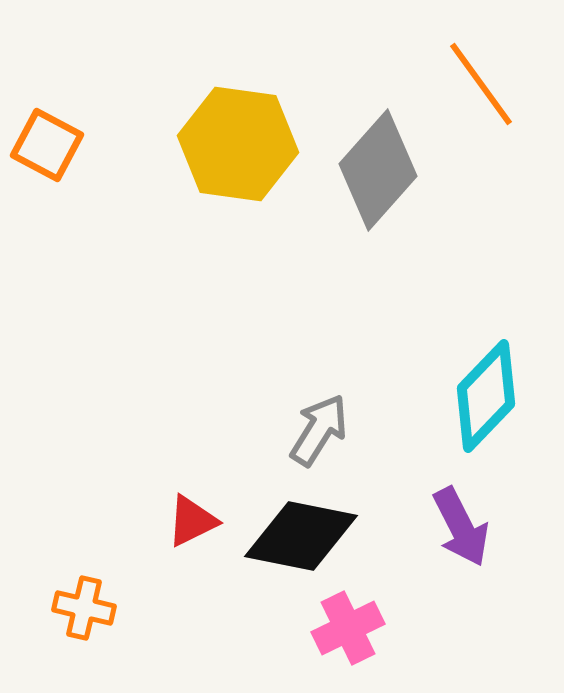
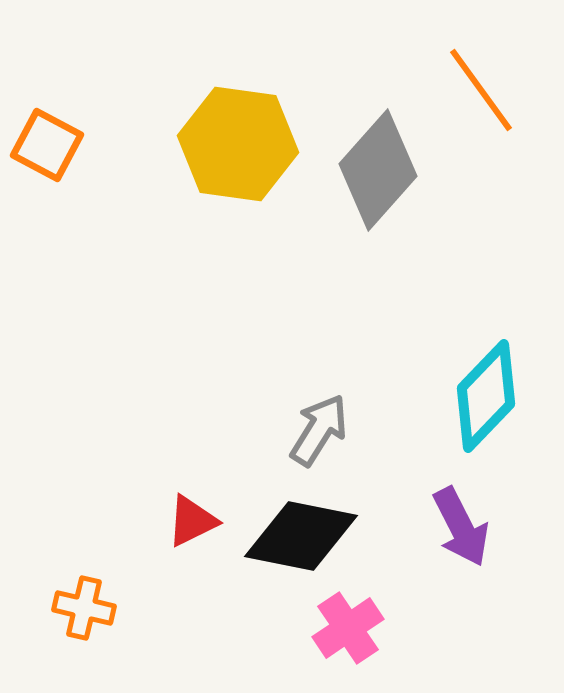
orange line: moved 6 px down
pink cross: rotated 8 degrees counterclockwise
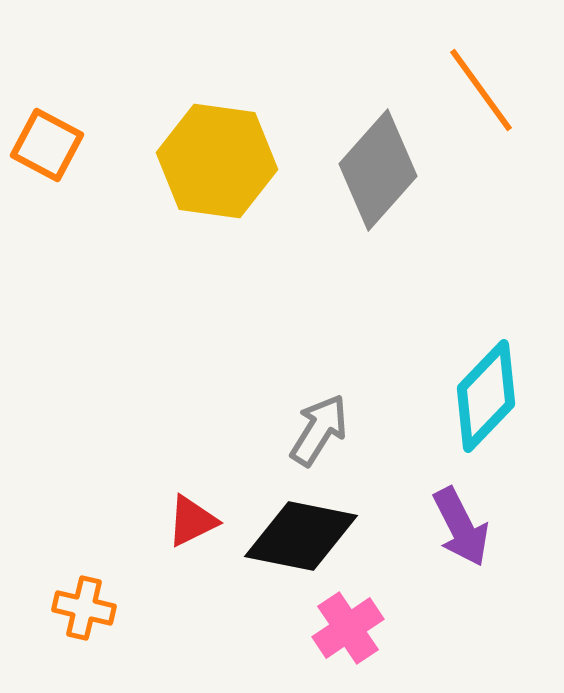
yellow hexagon: moved 21 px left, 17 px down
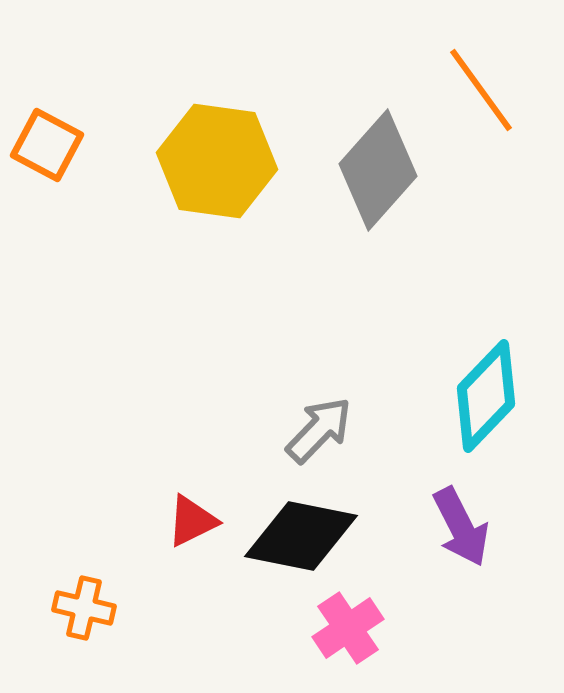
gray arrow: rotated 12 degrees clockwise
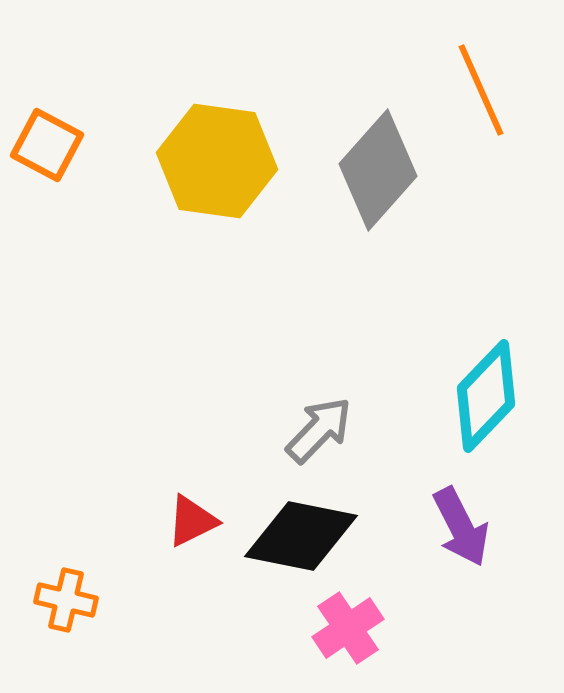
orange line: rotated 12 degrees clockwise
orange cross: moved 18 px left, 8 px up
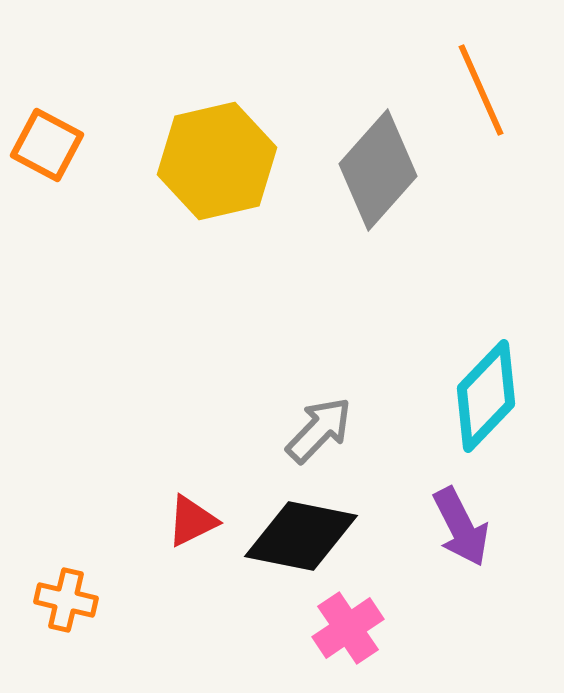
yellow hexagon: rotated 21 degrees counterclockwise
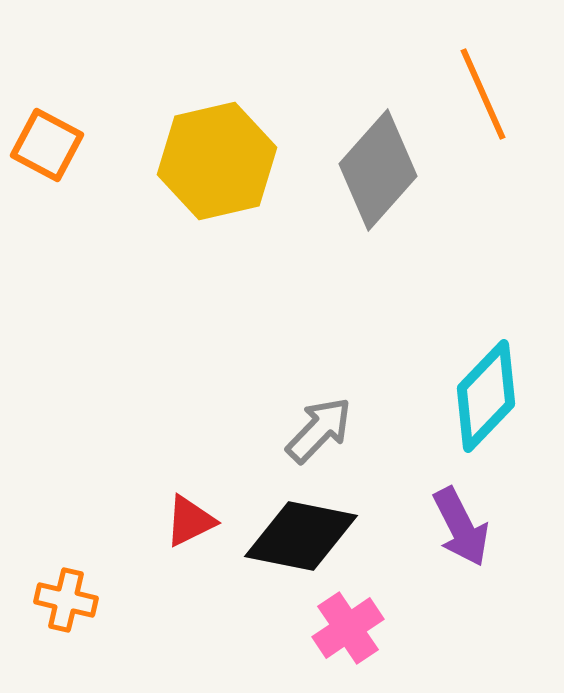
orange line: moved 2 px right, 4 px down
red triangle: moved 2 px left
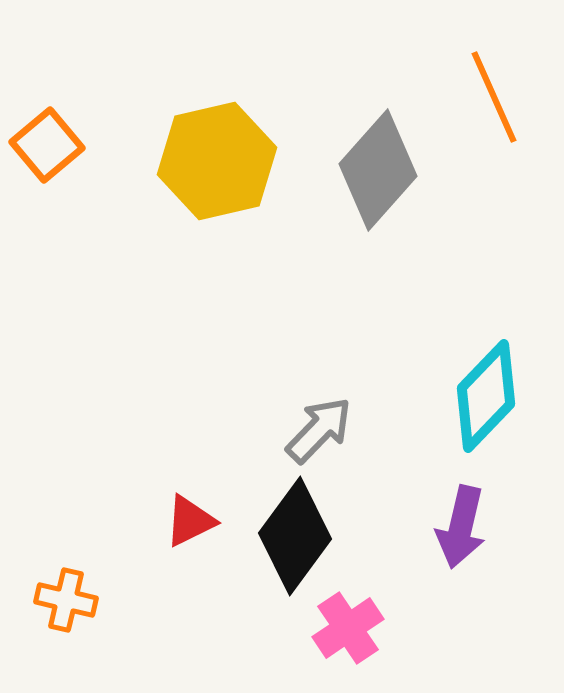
orange line: moved 11 px right, 3 px down
orange square: rotated 22 degrees clockwise
purple arrow: rotated 40 degrees clockwise
black diamond: moved 6 px left; rotated 65 degrees counterclockwise
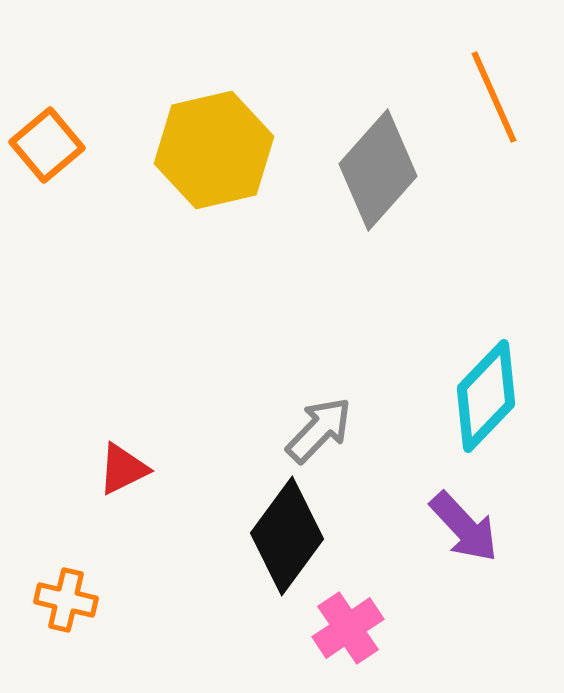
yellow hexagon: moved 3 px left, 11 px up
red triangle: moved 67 px left, 52 px up
purple arrow: moved 3 px right; rotated 56 degrees counterclockwise
black diamond: moved 8 px left
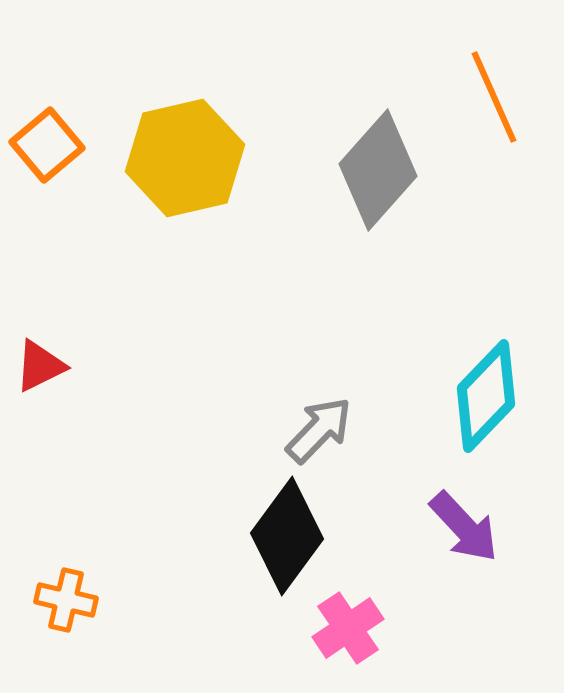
yellow hexagon: moved 29 px left, 8 px down
red triangle: moved 83 px left, 103 px up
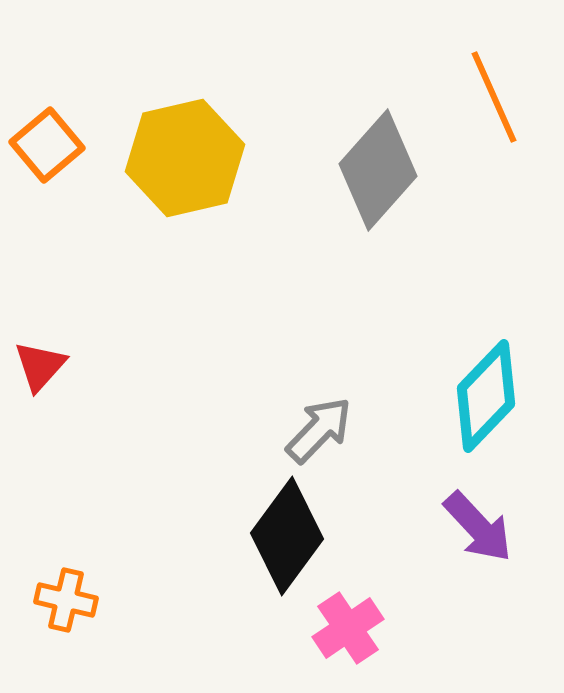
red triangle: rotated 22 degrees counterclockwise
purple arrow: moved 14 px right
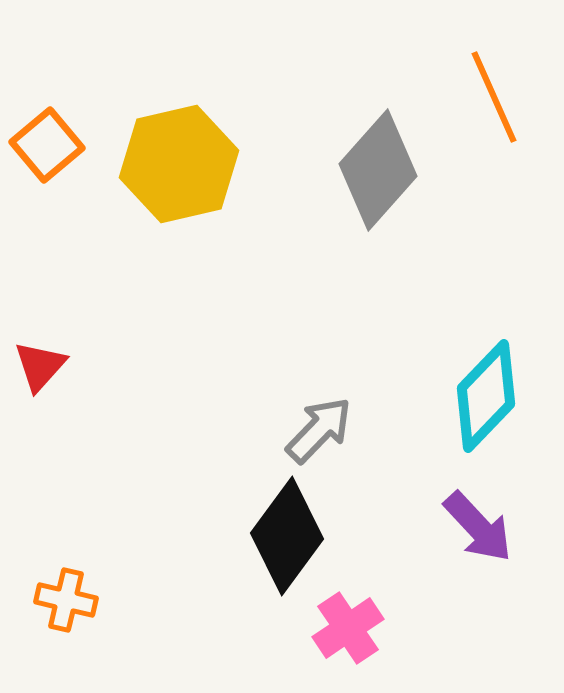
yellow hexagon: moved 6 px left, 6 px down
